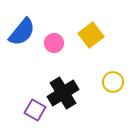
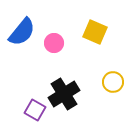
yellow square: moved 4 px right, 3 px up; rotated 30 degrees counterclockwise
black cross: moved 1 px right, 1 px down
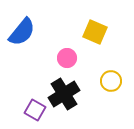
pink circle: moved 13 px right, 15 px down
yellow circle: moved 2 px left, 1 px up
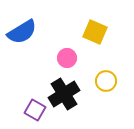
blue semicircle: rotated 20 degrees clockwise
yellow circle: moved 5 px left
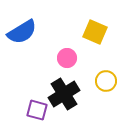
purple square: moved 2 px right; rotated 15 degrees counterclockwise
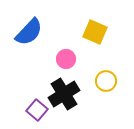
blue semicircle: moved 7 px right; rotated 16 degrees counterclockwise
pink circle: moved 1 px left, 1 px down
purple square: rotated 25 degrees clockwise
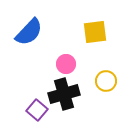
yellow square: rotated 30 degrees counterclockwise
pink circle: moved 5 px down
black cross: rotated 16 degrees clockwise
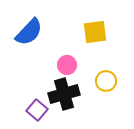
pink circle: moved 1 px right, 1 px down
